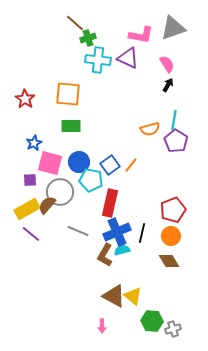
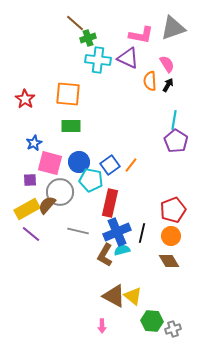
orange semicircle: moved 48 px up; rotated 102 degrees clockwise
gray line: rotated 10 degrees counterclockwise
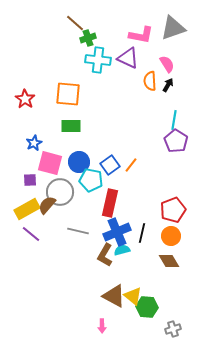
green hexagon: moved 5 px left, 14 px up
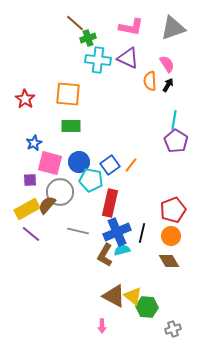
pink L-shape: moved 10 px left, 8 px up
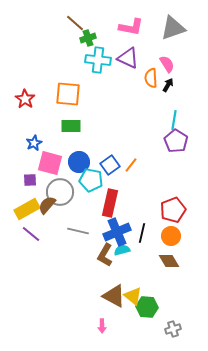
orange semicircle: moved 1 px right, 3 px up
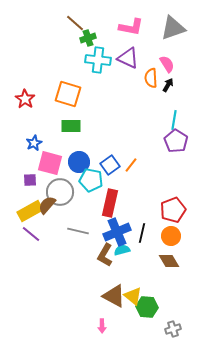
orange square: rotated 12 degrees clockwise
yellow rectangle: moved 3 px right, 2 px down
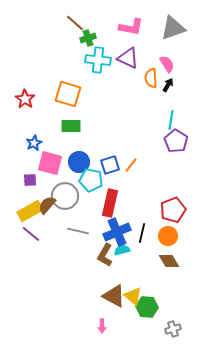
cyan line: moved 3 px left
blue square: rotated 18 degrees clockwise
gray circle: moved 5 px right, 4 px down
orange circle: moved 3 px left
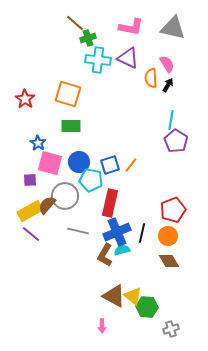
gray triangle: rotated 32 degrees clockwise
blue star: moved 4 px right; rotated 14 degrees counterclockwise
gray cross: moved 2 px left
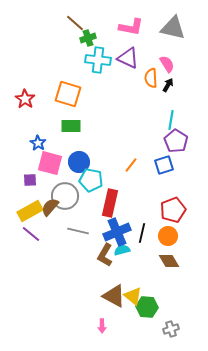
blue square: moved 54 px right
brown semicircle: moved 3 px right, 2 px down
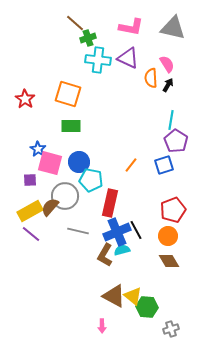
blue star: moved 6 px down
black line: moved 6 px left, 3 px up; rotated 42 degrees counterclockwise
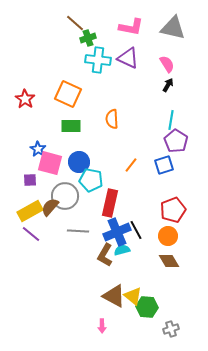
orange semicircle: moved 39 px left, 41 px down
orange square: rotated 8 degrees clockwise
gray line: rotated 10 degrees counterclockwise
